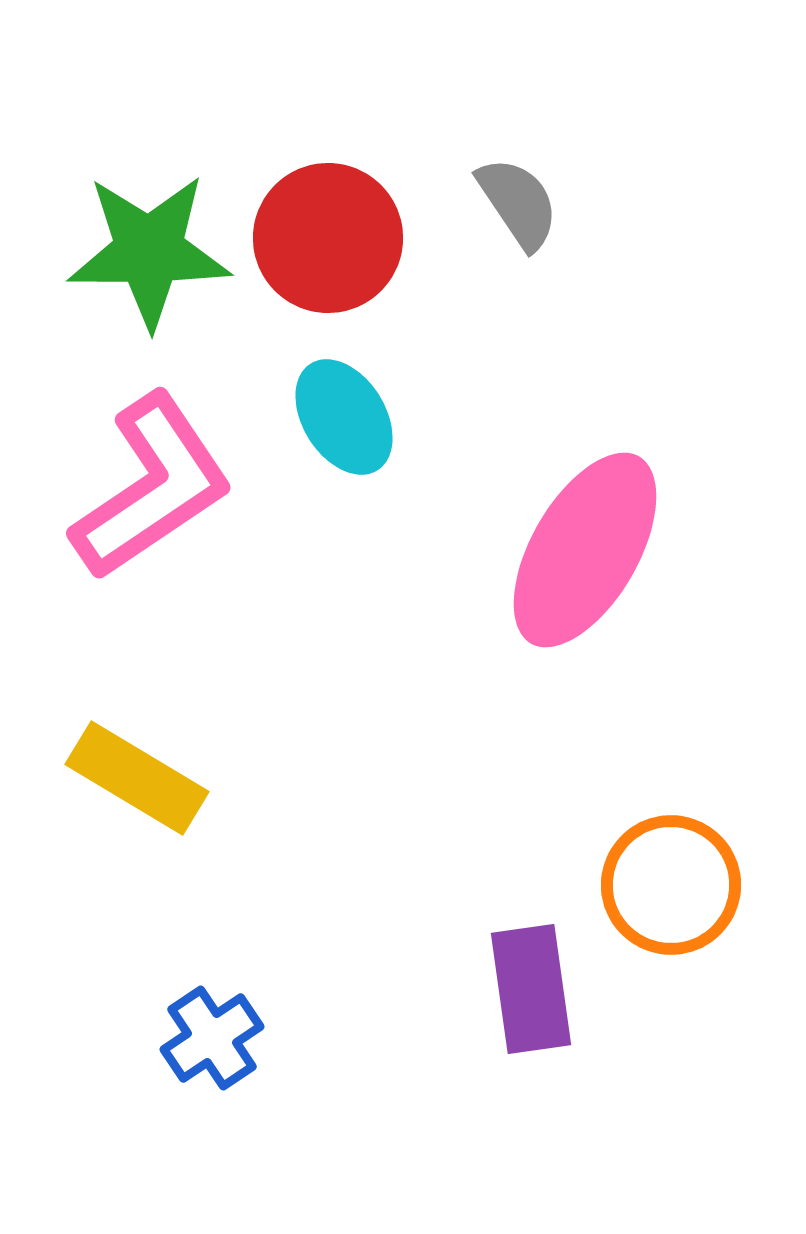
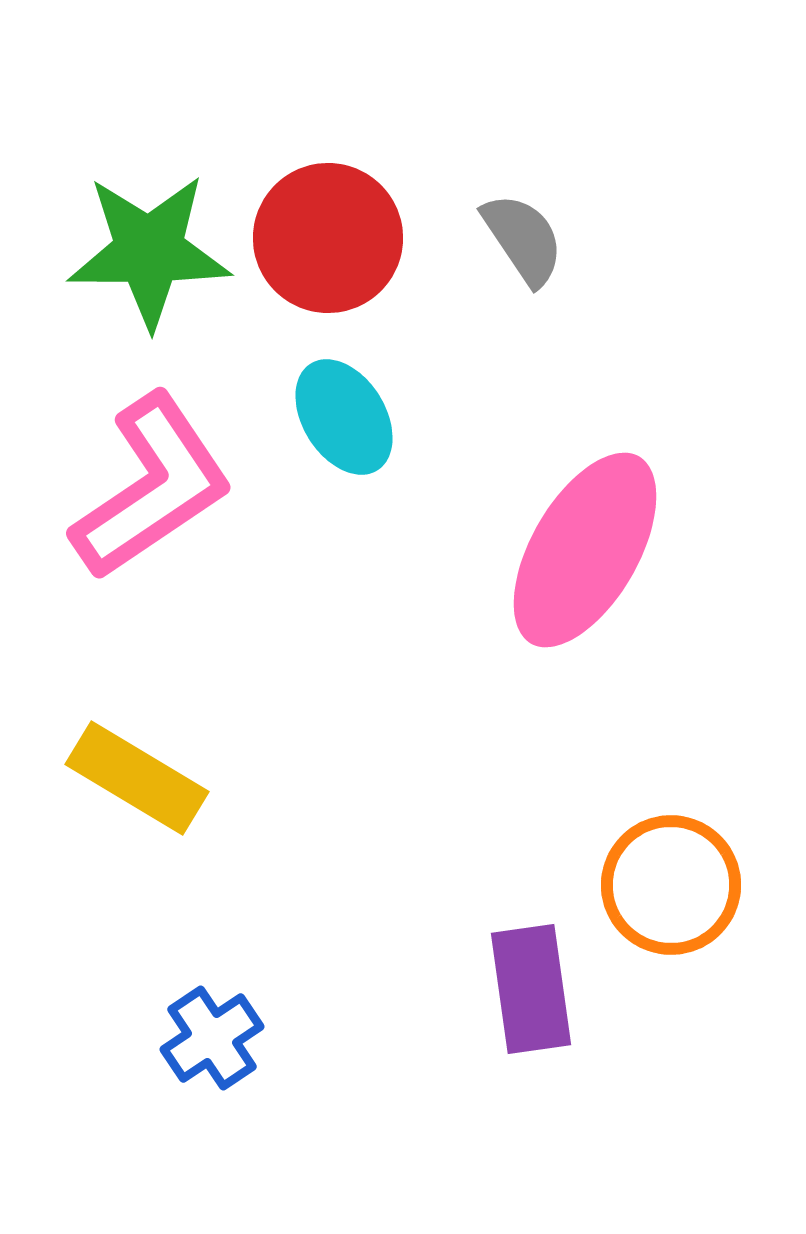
gray semicircle: moved 5 px right, 36 px down
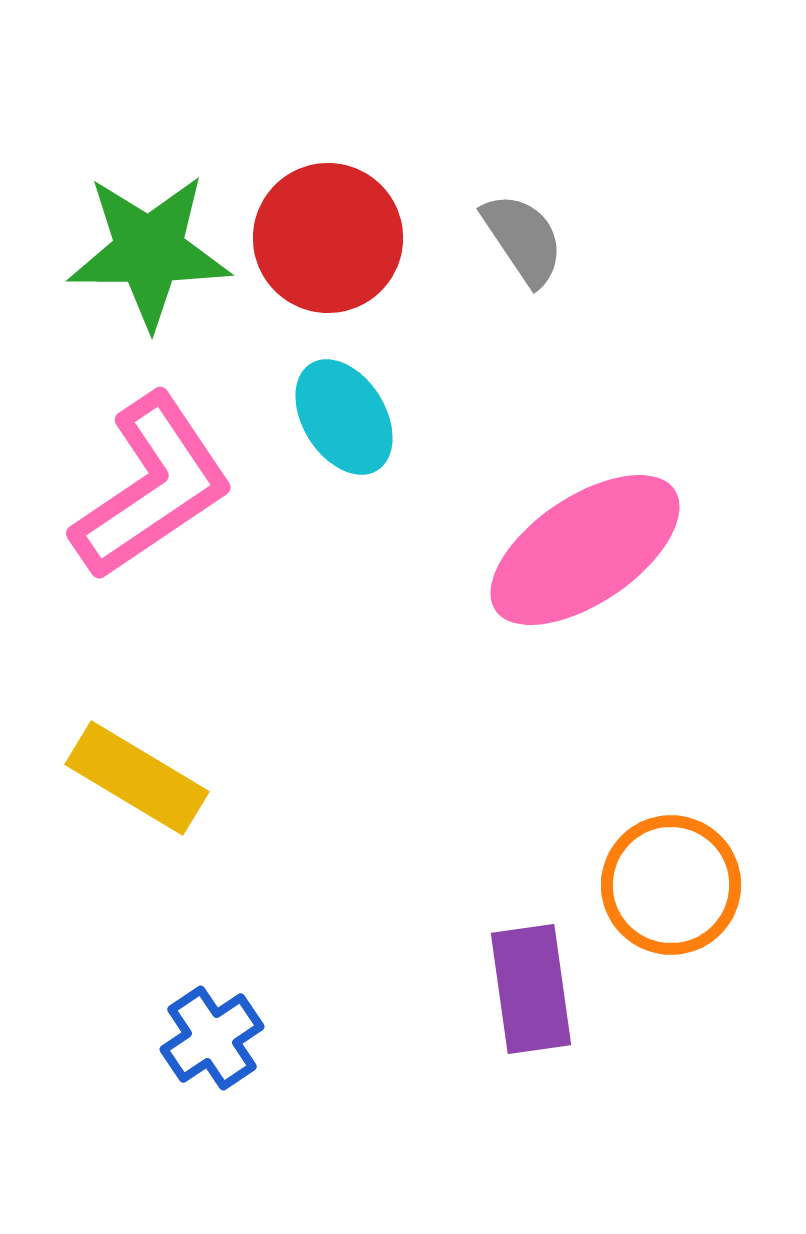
pink ellipse: rotated 26 degrees clockwise
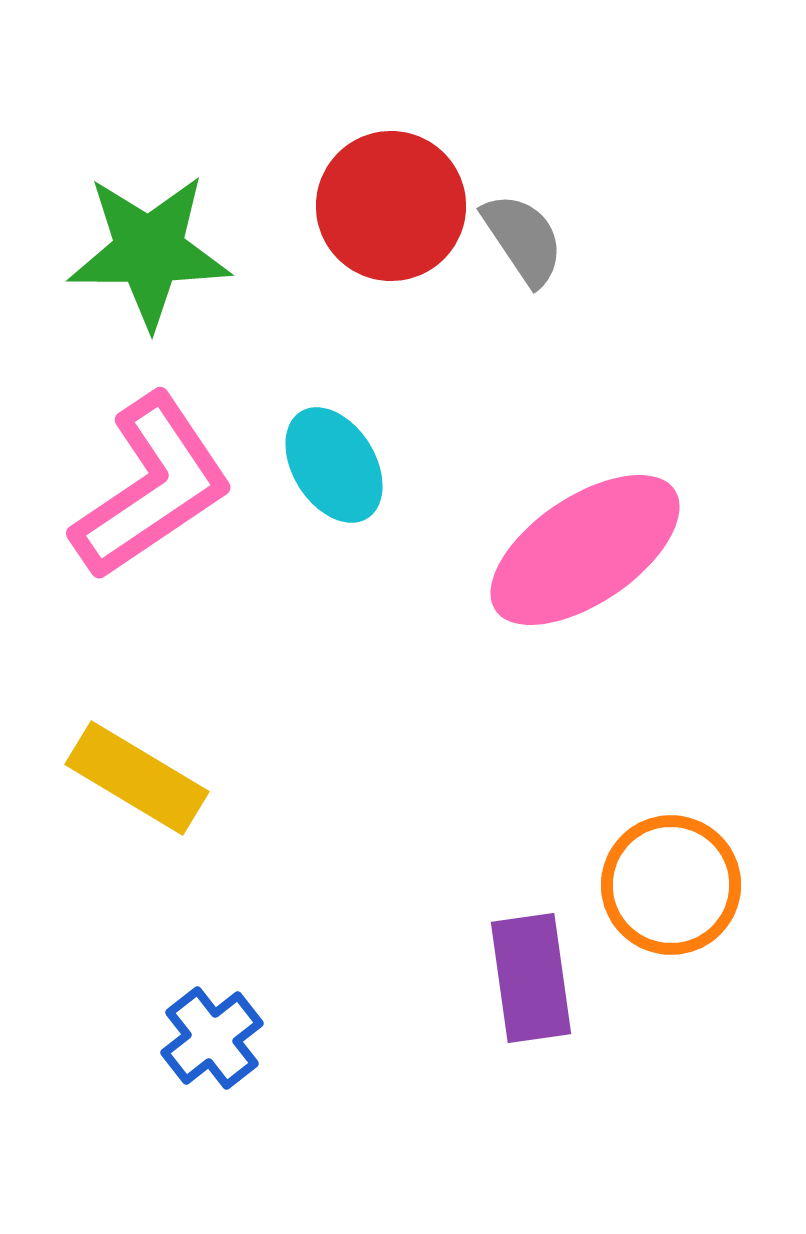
red circle: moved 63 px right, 32 px up
cyan ellipse: moved 10 px left, 48 px down
purple rectangle: moved 11 px up
blue cross: rotated 4 degrees counterclockwise
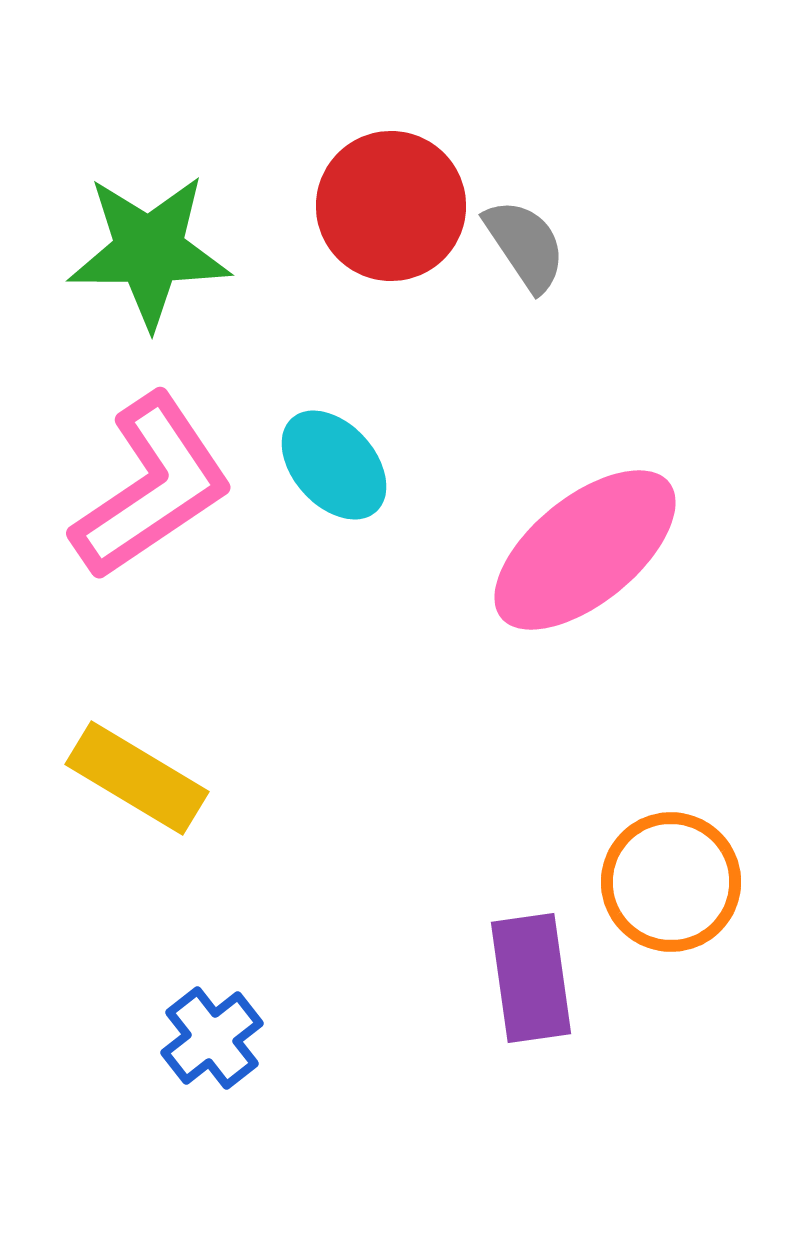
gray semicircle: moved 2 px right, 6 px down
cyan ellipse: rotated 10 degrees counterclockwise
pink ellipse: rotated 5 degrees counterclockwise
orange circle: moved 3 px up
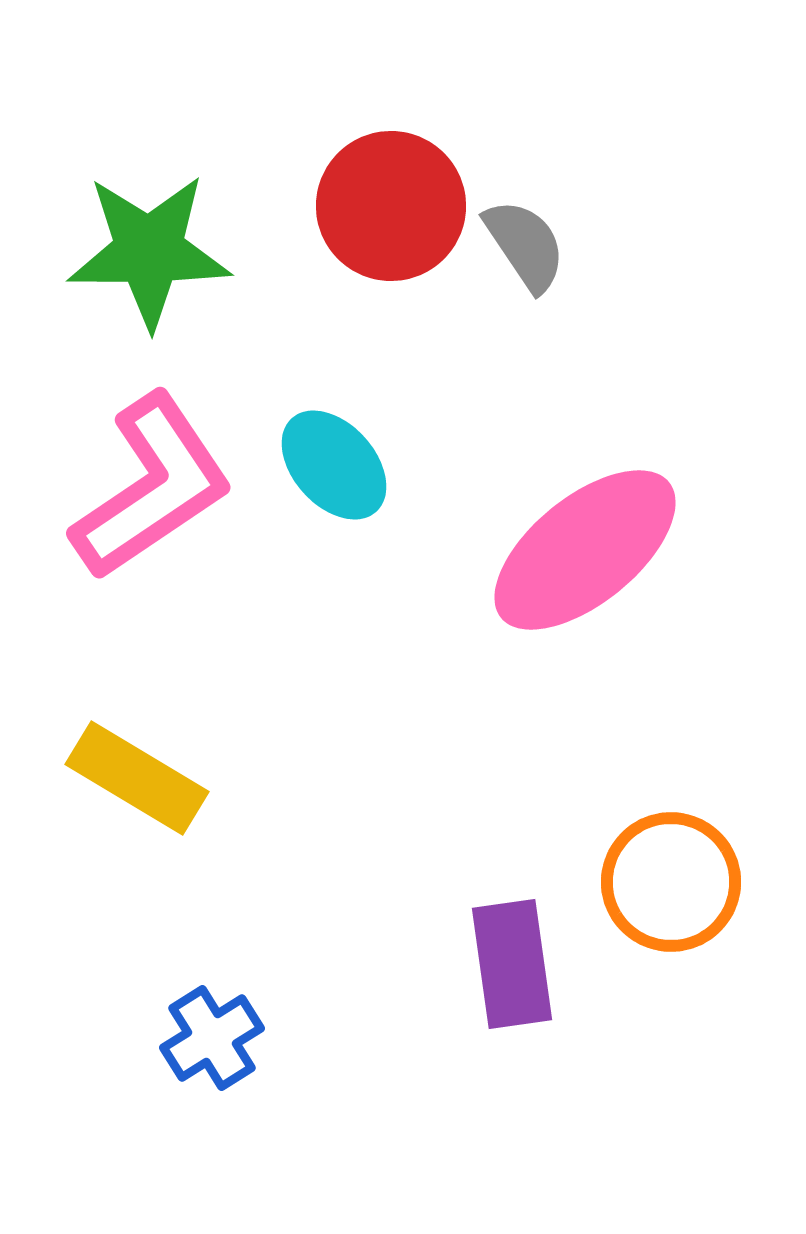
purple rectangle: moved 19 px left, 14 px up
blue cross: rotated 6 degrees clockwise
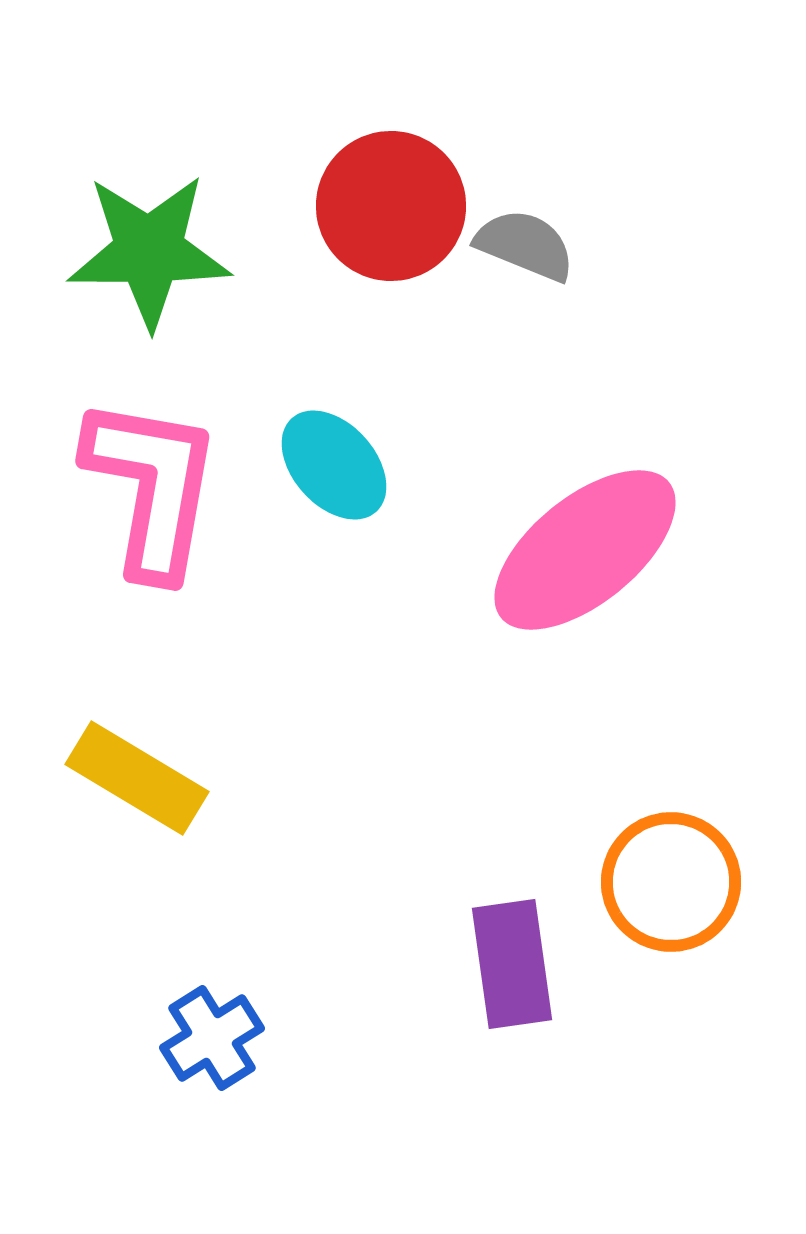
gray semicircle: rotated 34 degrees counterclockwise
pink L-shape: rotated 46 degrees counterclockwise
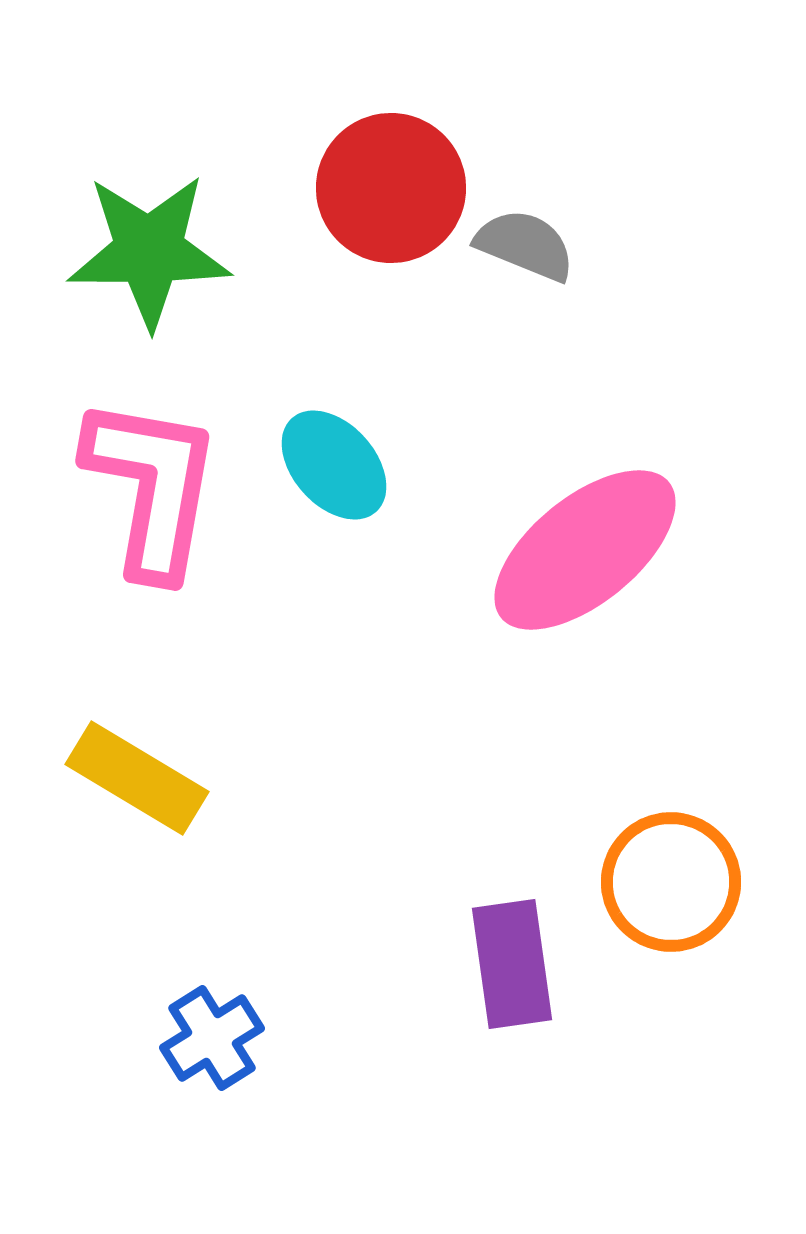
red circle: moved 18 px up
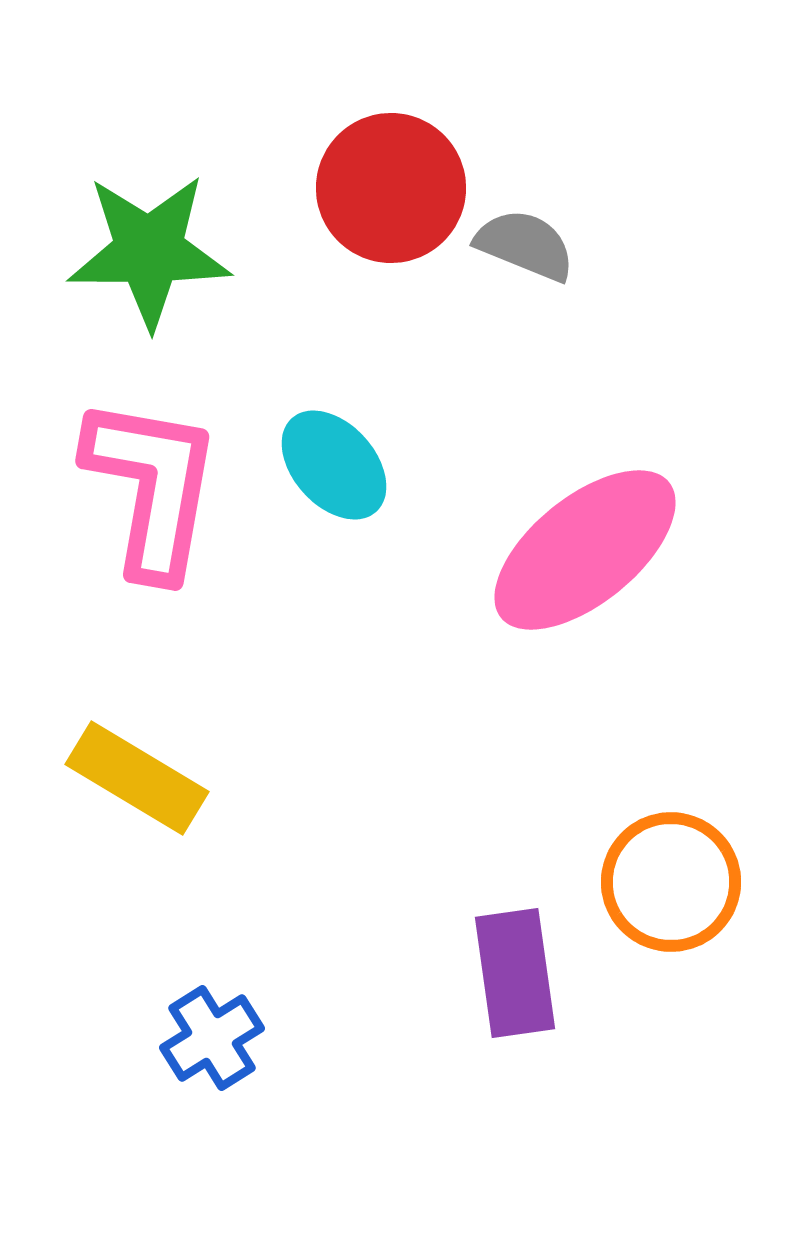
purple rectangle: moved 3 px right, 9 px down
